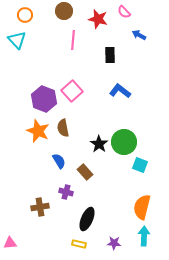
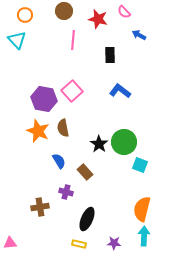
purple hexagon: rotated 10 degrees counterclockwise
orange semicircle: moved 2 px down
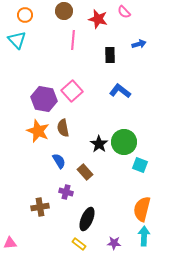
blue arrow: moved 9 px down; rotated 136 degrees clockwise
yellow rectangle: rotated 24 degrees clockwise
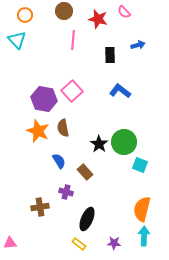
blue arrow: moved 1 px left, 1 px down
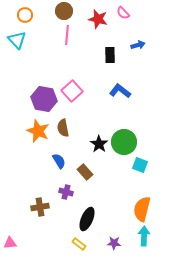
pink semicircle: moved 1 px left, 1 px down
pink line: moved 6 px left, 5 px up
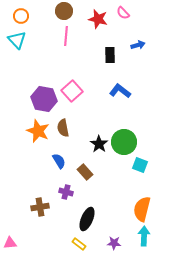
orange circle: moved 4 px left, 1 px down
pink line: moved 1 px left, 1 px down
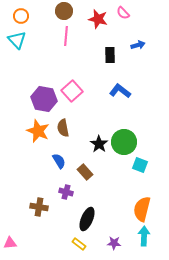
brown cross: moved 1 px left; rotated 18 degrees clockwise
